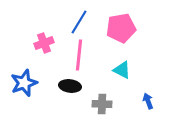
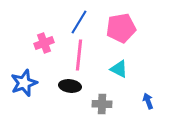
cyan triangle: moved 3 px left, 1 px up
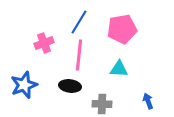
pink pentagon: moved 1 px right, 1 px down
cyan triangle: rotated 24 degrees counterclockwise
blue star: moved 2 px down
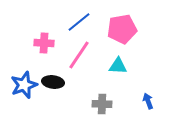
blue line: rotated 20 degrees clockwise
pink cross: rotated 24 degrees clockwise
pink line: rotated 28 degrees clockwise
cyan triangle: moved 1 px left, 3 px up
black ellipse: moved 17 px left, 4 px up
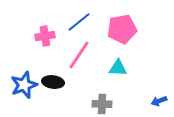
pink cross: moved 1 px right, 7 px up; rotated 12 degrees counterclockwise
cyan triangle: moved 2 px down
blue arrow: moved 11 px right; rotated 91 degrees counterclockwise
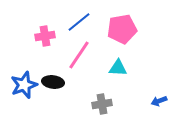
gray cross: rotated 12 degrees counterclockwise
